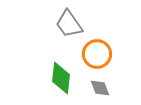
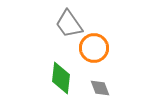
orange circle: moved 3 px left, 6 px up
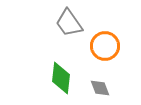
gray trapezoid: moved 1 px up
orange circle: moved 11 px right, 2 px up
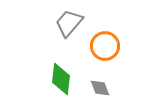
gray trapezoid: rotated 76 degrees clockwise
green diamond: moved 1 px down
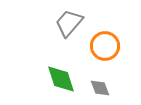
green diamond: rotated 24 degrees counterclockwise
